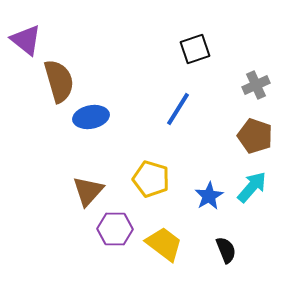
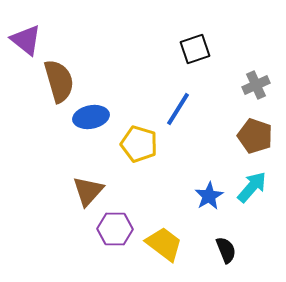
yellow pentagon: moved 12 px left, 35 px up
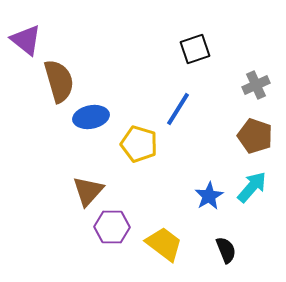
purple hexagon: moved 3 px left, 2 px up
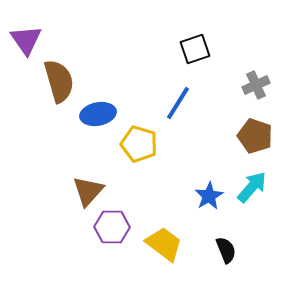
purple triangle: rotated 16 degrees clockwise
blue line: moved 6 px up
blue ellipse: moved 7 px right, 3 px up
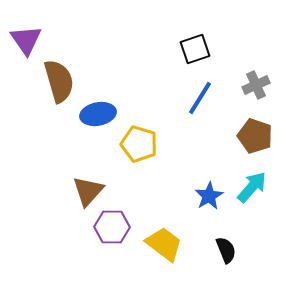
blue line: moved 22 px right, 5 px up
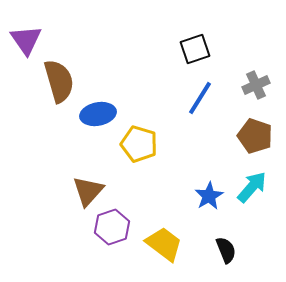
purple hexagon: rotated 20 degrees counterclockwise
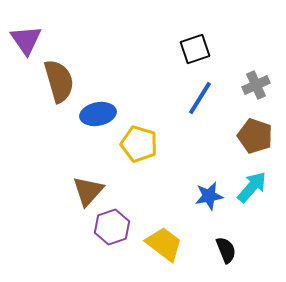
blue star: rotated 20 degrees clockwise
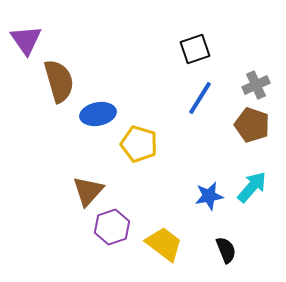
brown pentagon: moved 3 px left, 11 px up
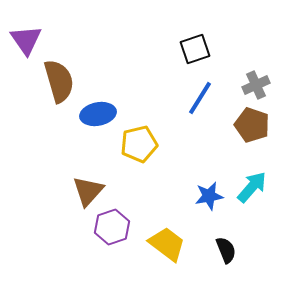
yellow pentagon: rotated 30 degrees counterclockwise
yellow trapezoid: moved 3 px right
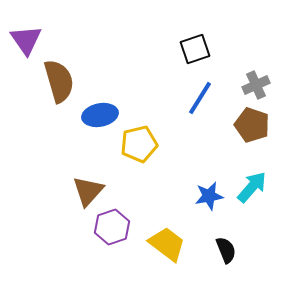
blue ellipse: moved 2 px right, 1 px down
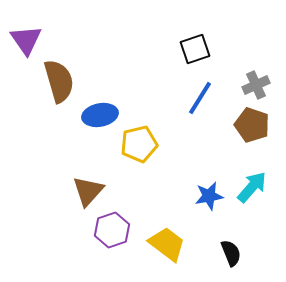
purple hexagon: moved 3 px down
black semicircle: moved 5 px right, 3 px down
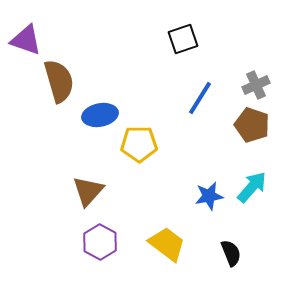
purple triangle: rotated 36 degrees counterclockwise
black square: moved 12 px left, 10 px up
yellow pentagon: rotated 12 degrees clockwise
purple hexagon: moved 12 px left, 12 px down; rotated 12 degrees counterclockwise
